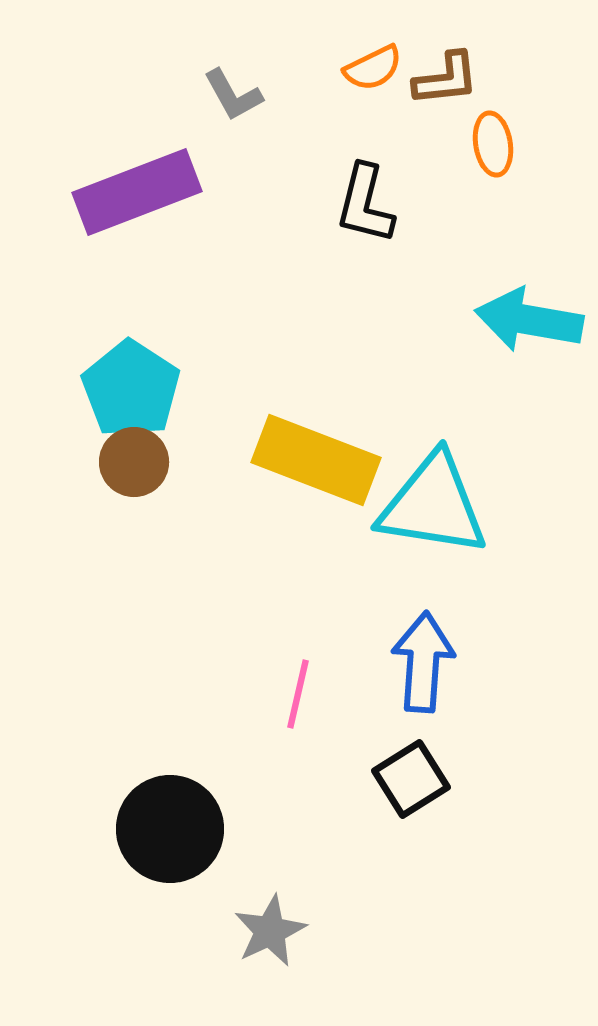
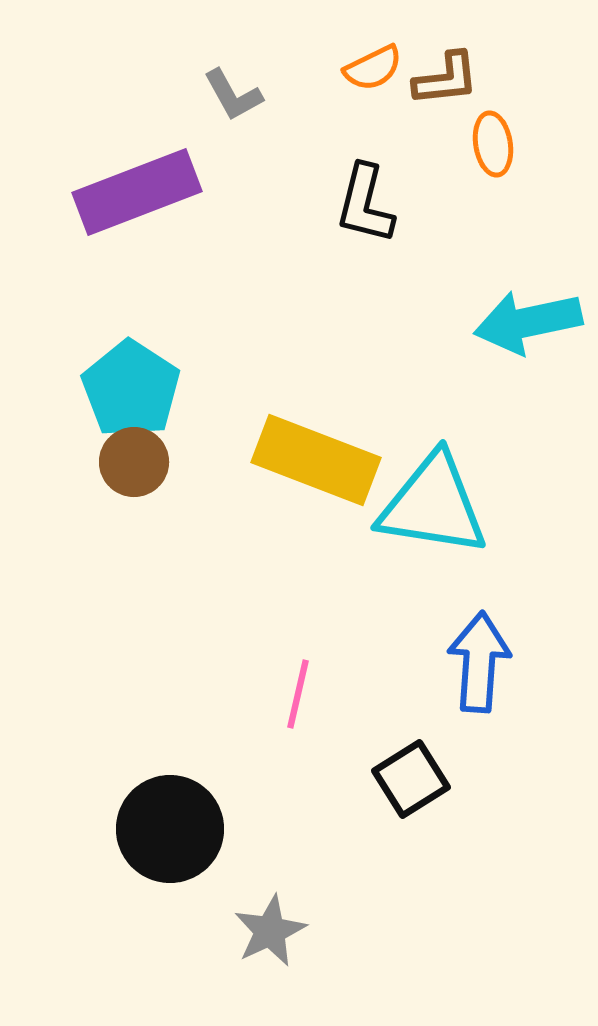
cyan arrow: moved 1 px left, 2 px down; rotated 22 degrees counterclockwise
blue arrow: moved 56 px right
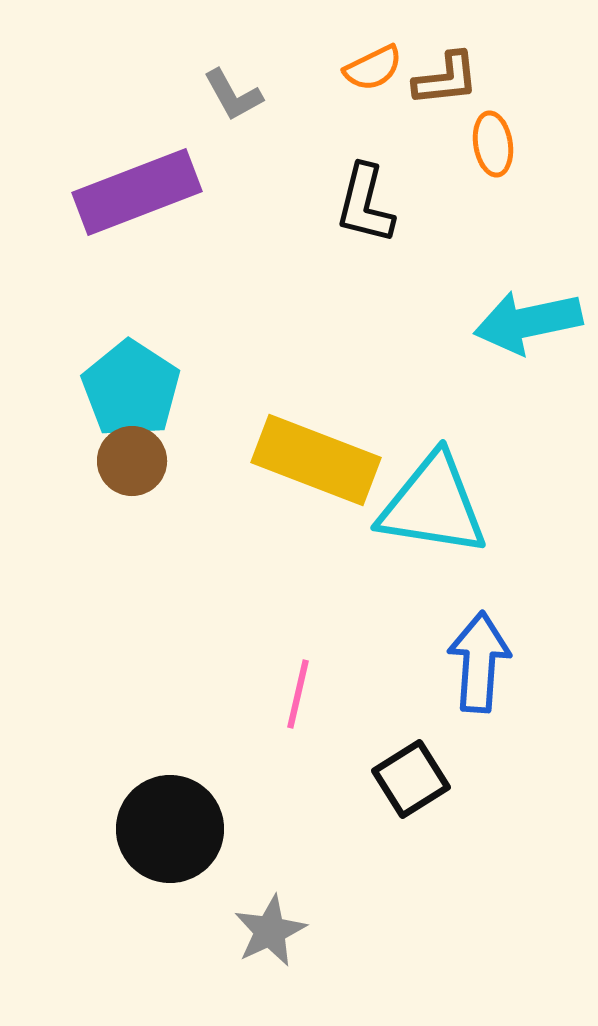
brown circle: moved 2 px left, 1 px up
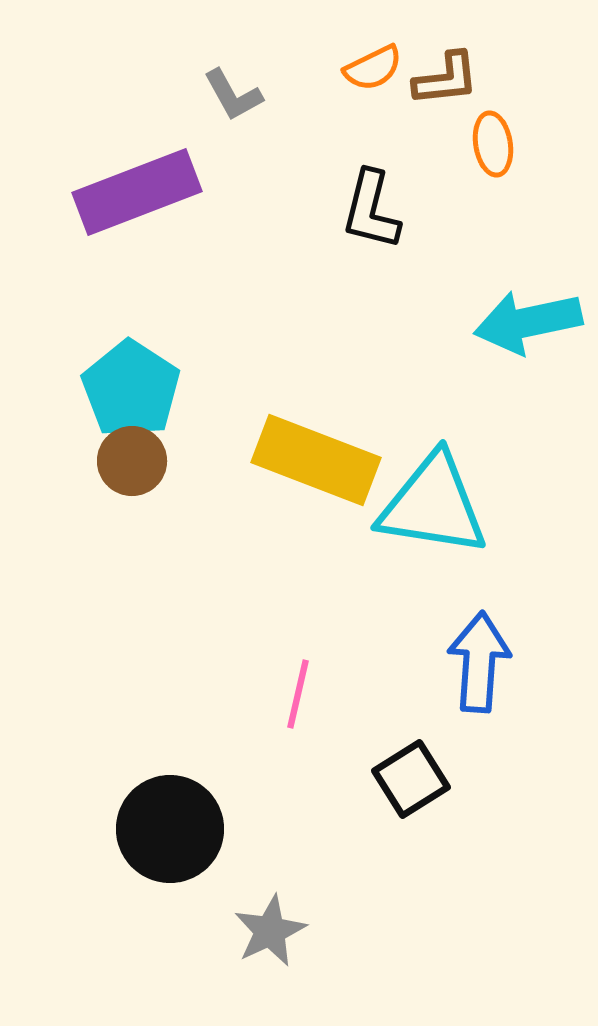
black L-shape: moved 6 px right, 6 px down
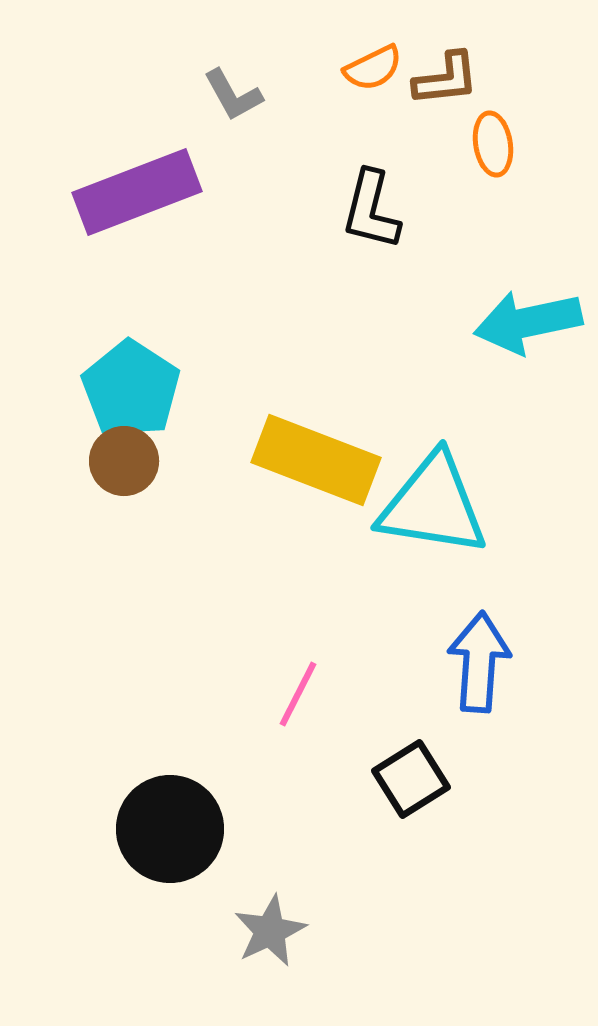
brown circle: moved 8 px left
pink line: rotated 14 degrees clockwise
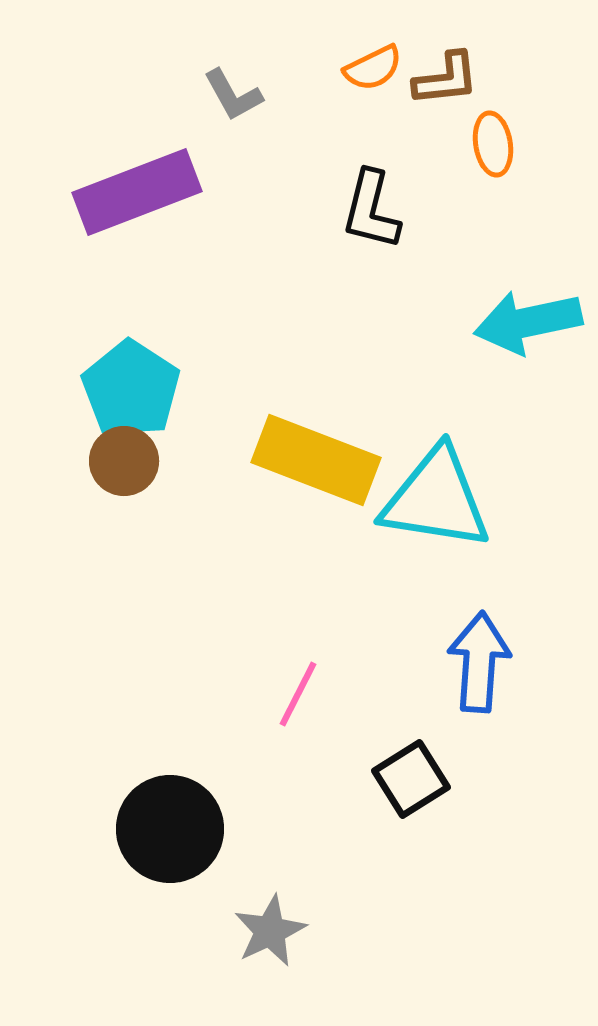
cyan triangle: moved 3 px right, 6 px up
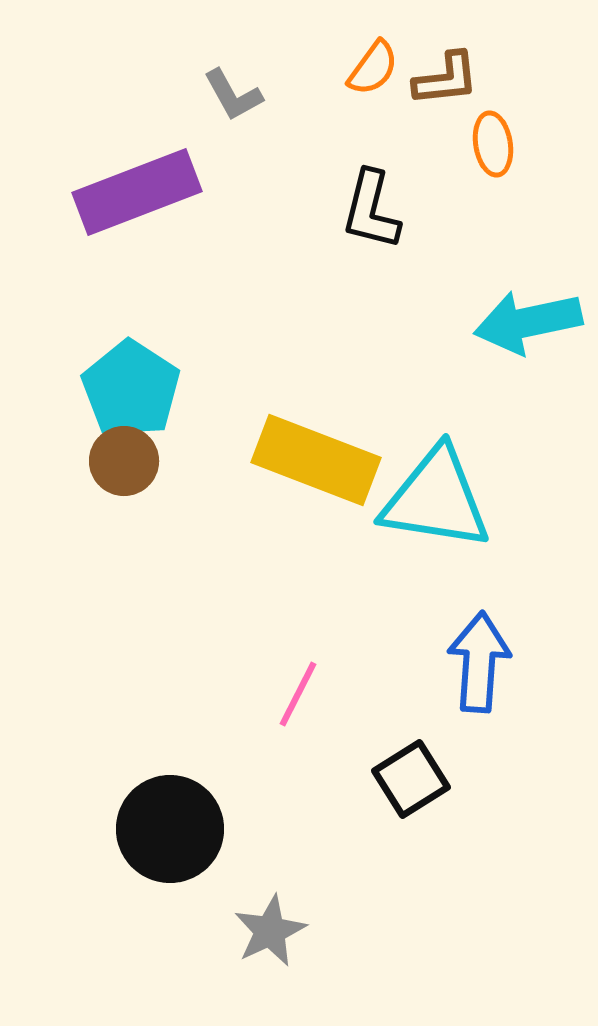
orange semicircle: rotated 28 degrees counterclockwise
